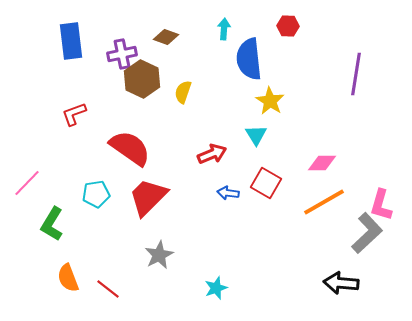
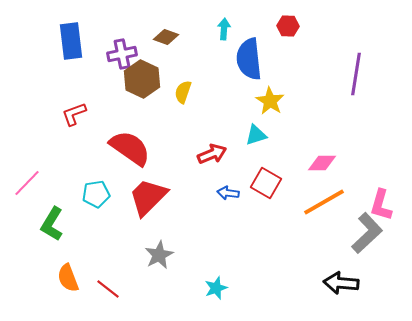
cyan triangle: rotated 45 degrees clockwise
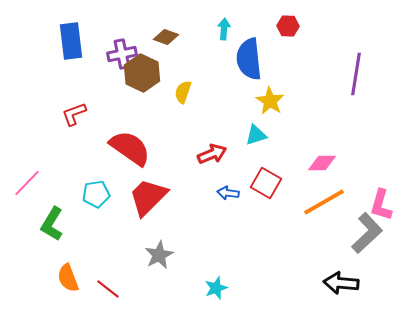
brown hexagon: moved 6 px up
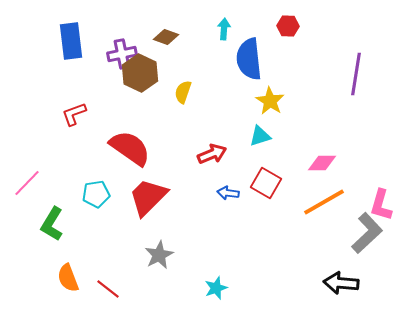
brown hexagon: moved 2 px left
cyan triangle: moved 4 px right, 1 px down
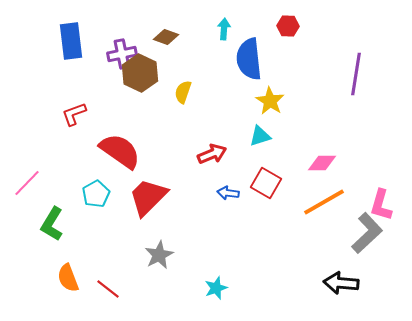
red semicircle: moved 10 px left, 3 px down
cyan pentagon: rotated 20 degrees counterclockwise
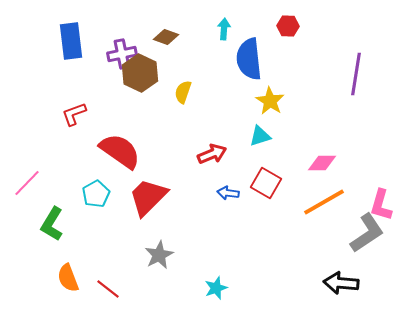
gray L-shape: rotated 9 degrees clockwise
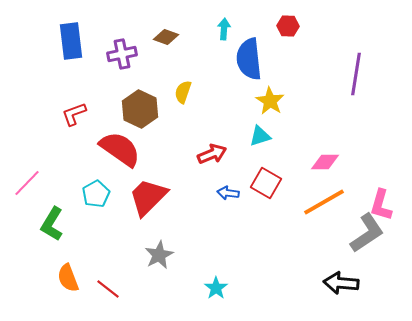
brown hexagon: moved 36 px down
red semicircle: moved 2 px up
pink diamond: moved 3 px right, 1 px up
cyan star: rotated 15 degrees counterclockwise
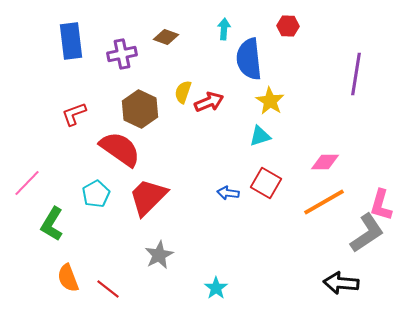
red arrow: moved 3 px left, 52 px up
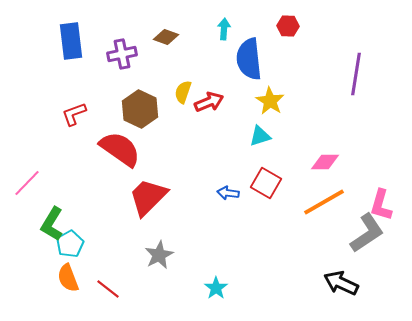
cyan pentagon: moved 26 px left, 50 px down
black arrow: rotated 20 degrees clockwise
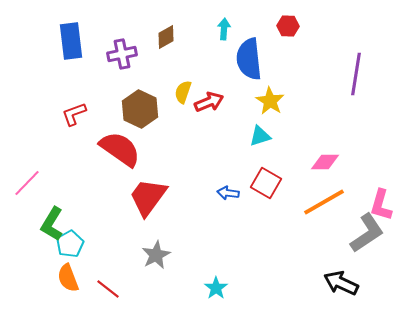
brown diamond: rotated 50 degrees counterclockwise
red trapezoid: rotated 9 degrees counterclockwise
gray star: moved 3 px left
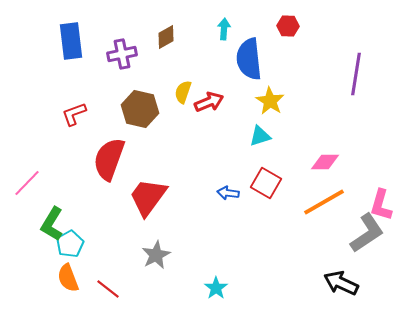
brown hexagon: rotated 12 degrees counterclockwise
red semicircle: moved 11 px left, 10 px down; rotated 105 degrees counterclockwise
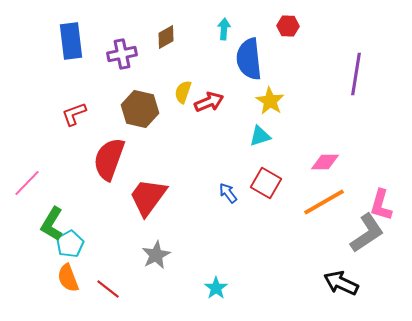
blue arrow: rotated 45 degrees clockwise
